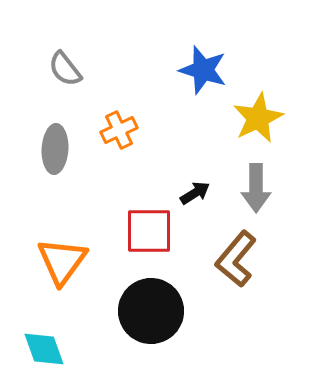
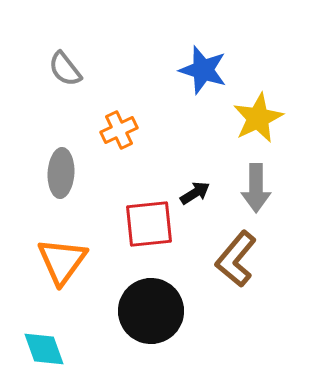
gray ellipse: moved 6 px right, 24 px down
red square: moved 7 px up; rotated 6 degrees counterclockwise
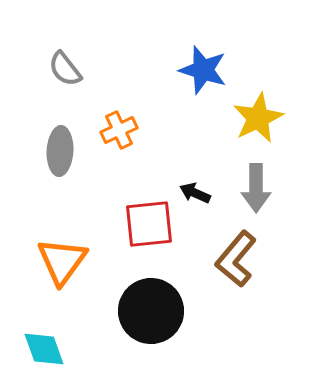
gray ellipse: moved 1 px left, 22 px up
black arrow: rotated 124 degrees counterclockwise
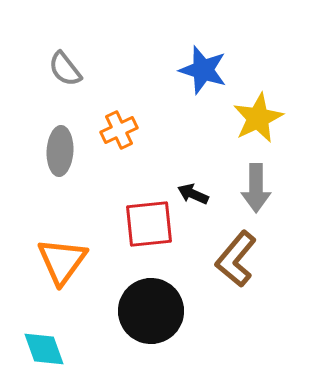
black arrow: moved 2 px left, 1 px down
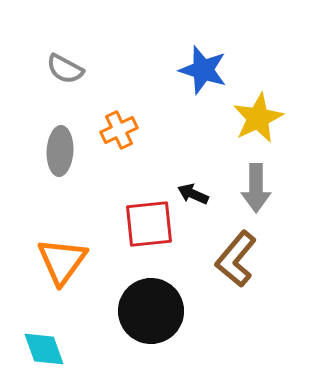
gray semicircle: rotated 24 degrees counterclockwise
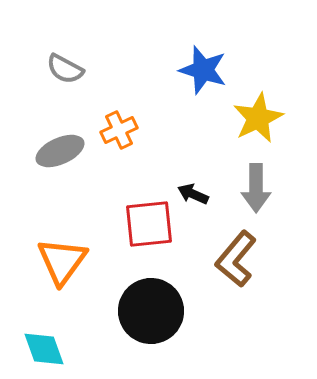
gray ellipse: rotated 63 degrees clockwise
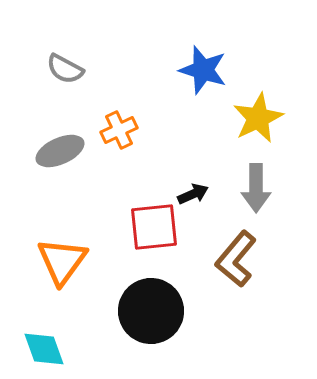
black arrow: rotated 132 degrees clockwise
red square: moved 5 px right, 3 px down
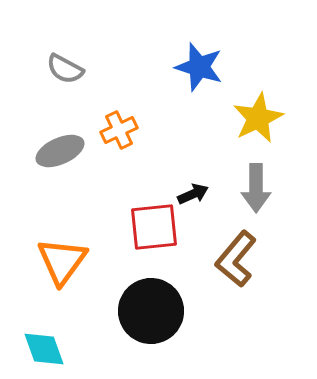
blue star: moved 4 px left, 3 px up
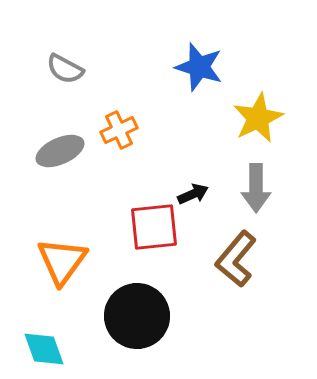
black circle: moved 14 px left, 5 px down
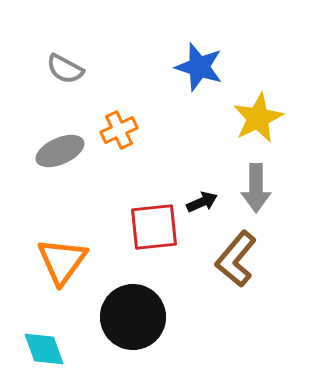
black arrow: moved 9 px right, 8 px down
black circle: moved 4 px left, 1 px down
